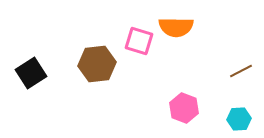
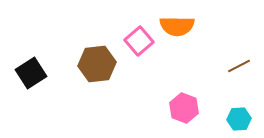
orange semicircle: moved 1 px right, 1 px up
pink square: rotated 32 degrees clockwise
brown line: moved 2 px left, 5 px up
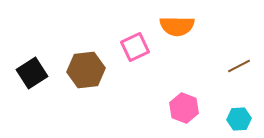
pink square: moved 4 px left, 6 px down; rotated 16 degrees clockwise
brown hexagon: moved 11 px left, 6 px down
black square: moved 1 px right
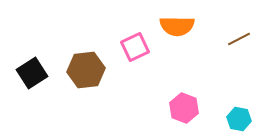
brown line: moved 27 px up
cyan hexagon: rotated 15 degrees clockwise
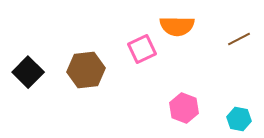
pink square: moved 7 px right, 2 px down
black square: moved 4 px left, 1 px up; rotated 12 degrees counterclockwise
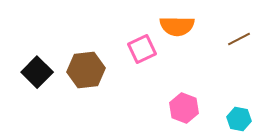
black square: moved 9 px right
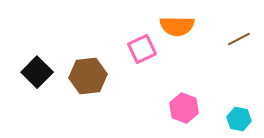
brown hexagon: moved 2 px right, 6 px down
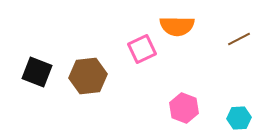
black square: rotated 24 degrees counterclockwise
cyan hexagon: moved 1 px up; rotated 15 degrees counterclockwise
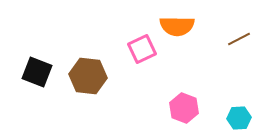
brown hexagon: rotated 12 degrees clockwise
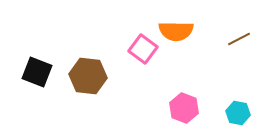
orange semicircle: moved 1 px left, 5 px down
pink square: moved 1 px right; rotated 28 degrees counterclockwise
cyan hexagon: moved 1 px left, 5 px up; rotated 15 degrees clockwise
